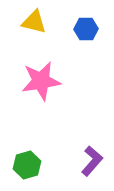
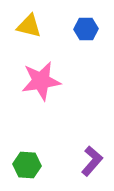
yellow triangle: moved 5 px left, 4 px down
green hexagon: rotated 20 degrees clockwise
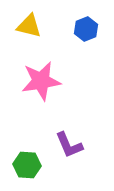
blue hexagon: rotated 20 degrees counterclockwise
purple L-shape: moved 23 px left, 16 px up; rotated 116 degrees clockwise
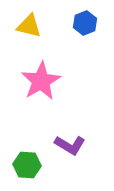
blue hexagon: moved 1 px left, 6 px up
pink star: rotated 21 degrees counterclockwise
purple L-shape: moved 1 px right; rotated 36 degrees counterclockwise
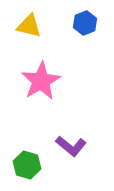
purple L-shape: moved 1 px right, 1 px down; rotated 8 degrees clockwise
green hexagon: rotated 12 degrees clockwise
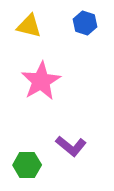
blue hexagon: rotated 20 degrees counterclockwise
green hexagon: rotated 16 degrees counterclockwise
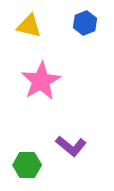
blue hexagon: rotated 20 degrees clockwise
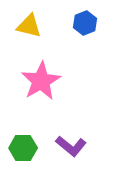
green hexagon: moved 4 px left, 17 px up
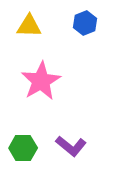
yellow triangle: rotated 12 degrees counterclockwise
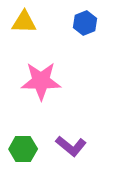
yellow triangle: moved 5 px left, 4 px up
pink star: rotated 30 degrees clockwise
green hexagon: moved 1 px down
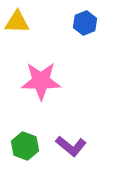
yellow triangle: moved 7 px left
green hexagon: moved 2 px right, 3 px up; rotated 20 degrees clockwise
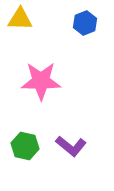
yellow triangle: moved 3 px right, 3 px up
green hexagon: rotated 8 degrees counterclockwise
